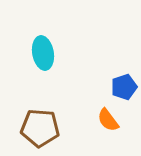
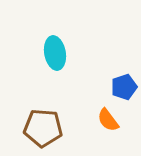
cyan ellipse: moved 12 px right
brown pentagon: moved 3 px right
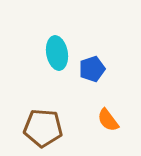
cyan ellipse: moved 2 px right
blue pentagon: moved 32 px left, 18 px up
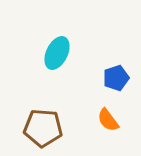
cyan ellipse: rotated 36 degrees clockwise
blue pentagon: moved 24 px right, 9 px down
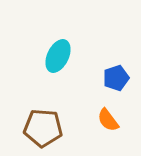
cyan ellipse: moved 1 px right, 3 px down
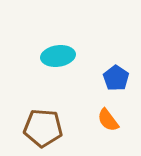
cyan ellipse: rotated 56 degrees clockwise
blue pentagon: rotated 20 degrees counterclockwise
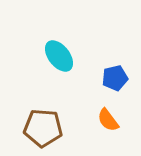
cyan ellipse: moved 1 px right; rotated 60 degrees clockwise
blue pentagon: moved 1 px left; rotated 25 degrees clockwise
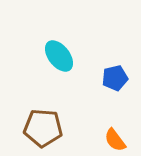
orange semicircle: moved 7 px right, 20 px down
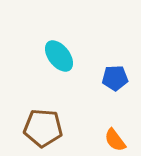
blue pentagon: rotated 10 degrees clockwise
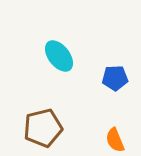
brown pentagon: rotated 18 degrees counterclockwise
orange semicircle: rotated 15 degrees clockwise
